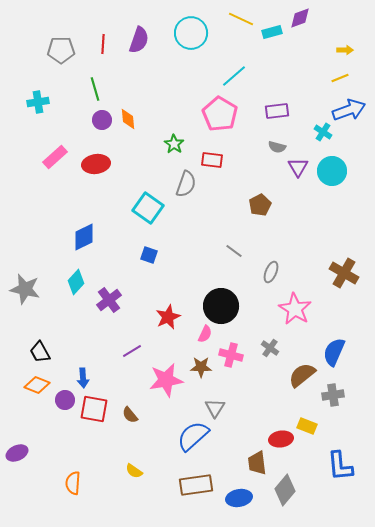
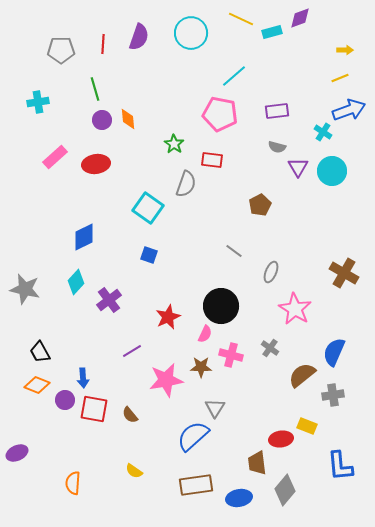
purple semicircle at (139, 40): moved 3 px up
pink pentagon at (220, 114): rotated 20 degrees counterclockwise
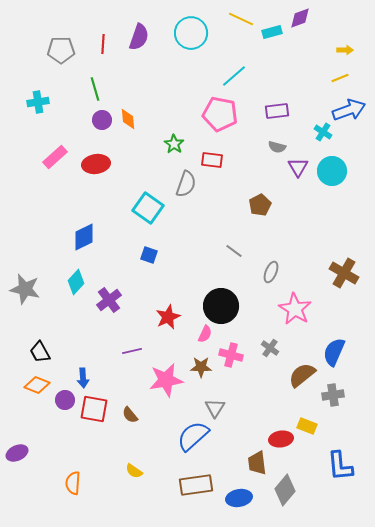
purple line at (132, 351): rotated 18 degrees clockwise
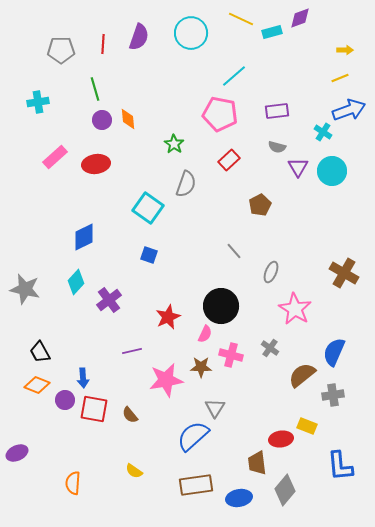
red rectangle at (212, 160): moved 17 px right; rotated 50 degrees counterclockwise
gray line at (234, 251): rotated 12 degrees clockwise
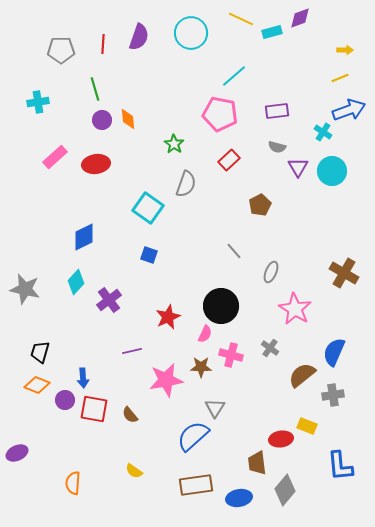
black trapezoid at (40, 352): rotated 45 degrees clockwise
